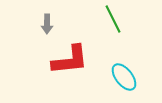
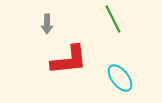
red L-shape: moved 1 px left
cyan ellipse: moved 4 px left, 1 px down
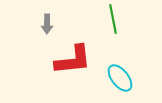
green line: rotated 16 degrees clockwise
red L-shape: moved 4 px right
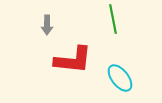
gray arrow: moved 1 px down
red L-shape: rotated 12 degrees clockwise
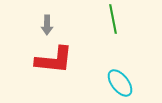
red L-shape: moved 19 px left
cyan ellipse: moved 5 px down
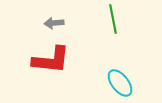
gray arrow: moved 7 px right, 2 px up; rotated 84 degrees clockwise
red L-shape: moved 3 px left
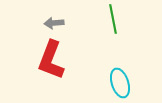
red L-shape: rotated 105 degrees clockwise
cyan ellipse: rotated 20 degrees clockwise
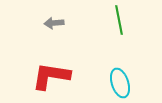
green line: moved 6 px right, 1 px down
red L-shape: moved 16 px down; rotated 78 degrees clockwise
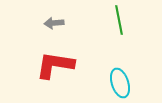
red L-shape: moved 4 px right, 11 px up
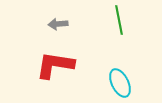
gray arrow: moved 4 px right, 1 px down
cyan ellipse: rotated 8 degrees counterclockwise
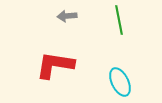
gray arrow: moved 9 px right, 8 px up
cyan ellipse: moved 1 px up
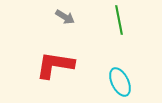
gray arrow: moved 2 px left, 1 px down; rotated 144 degrees counterclockwise
